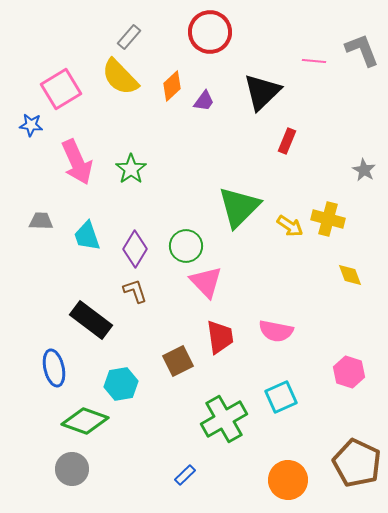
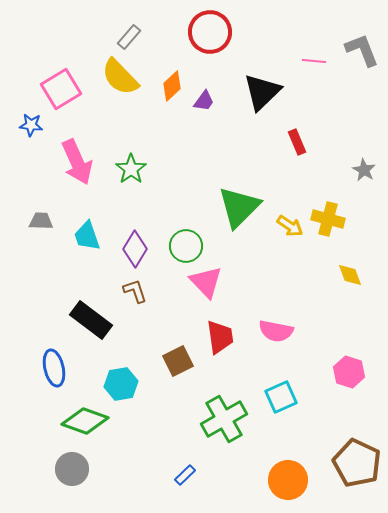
red rectangle: moved 10 px right, 1 px down; rotated 45 degrees counterclockwise
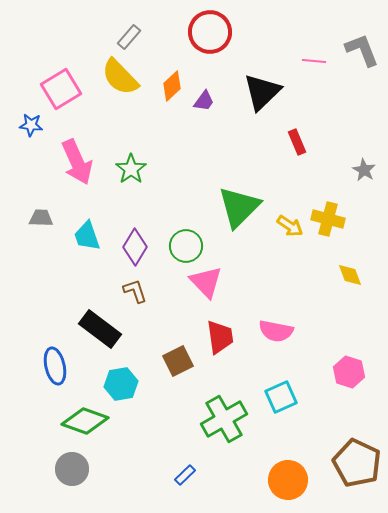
gray trapezoid: moved 3 px up
purple diamond: moved 2 px up
black rectangle: moved 9 px right, 9 px down
blue ellipse: moved 1 px right, 2 px up
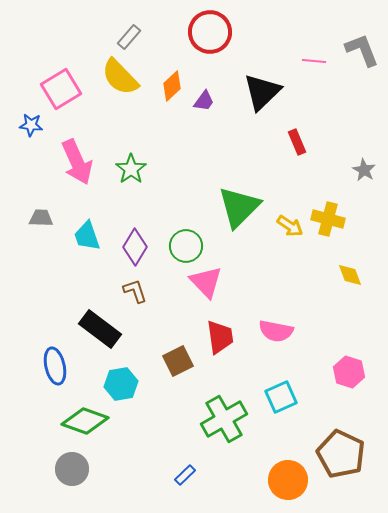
brown pentagon: moved 16 px left, 9 px up
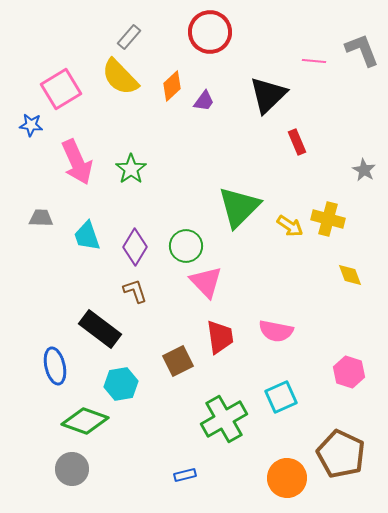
black triangle: moved 6 px right, 3 px down
blue rectangle: rotated 30 degrees clockwise
orange circle: moved 1 px left, 2 px up
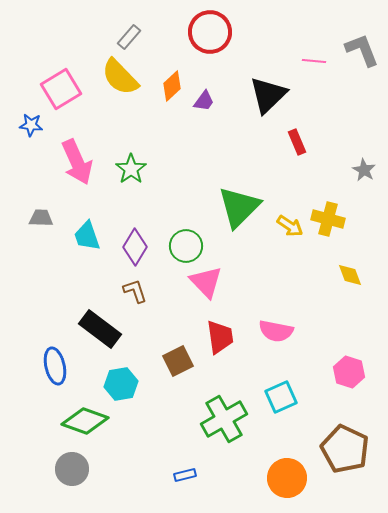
brown pentagon: moved 4 px right, 5 px up
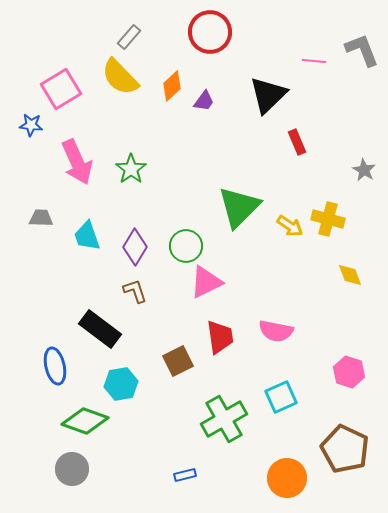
pink triangle: rotated 48 degrees clockwise
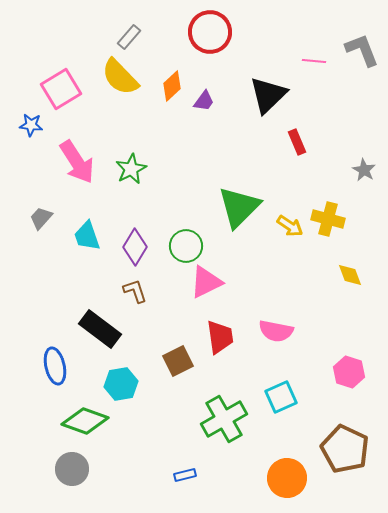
pink arrow: rotated 9 degrees counterclockwise
green star: rotated 8 degrees clockwise
gray trapezoid: rotated 50 degrees counterclockwise
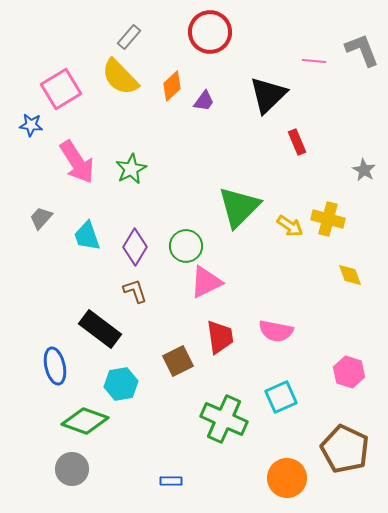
green cross: rotated 36 degrees counterclockwise
blue rectangle: moved 14 px left, 6 px down; rotated 15 degrees clockwise
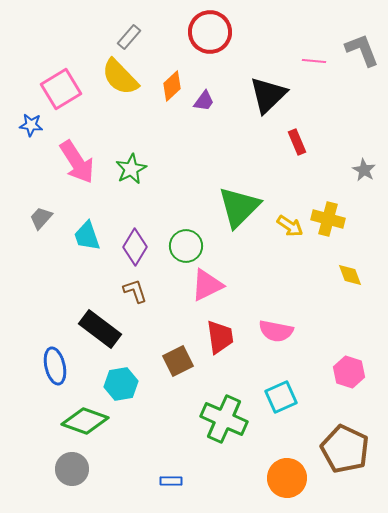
pink triangle: moved 1 px right, 3 px down
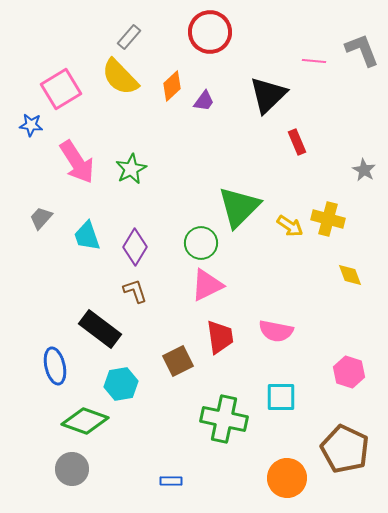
green circle: moved 15 px right, 3 px up
cyan square: rotated 24 degrees clockwise
green cross: rotated 12 degrees counterclockwise
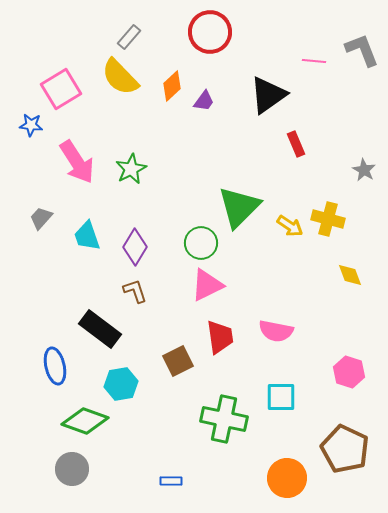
black triangle: rotated 9 degrees clockwise
red rectangle: moved 1 px left, 2 px down
